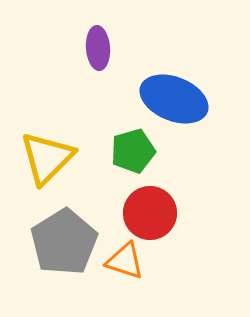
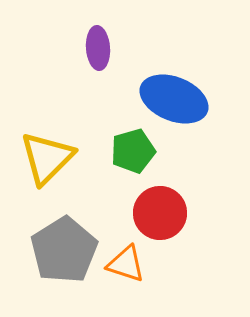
red circle: moved 10 px right
gray pentagon: moved 8 px down
orange triangle: moved 1 px right, 3 px down
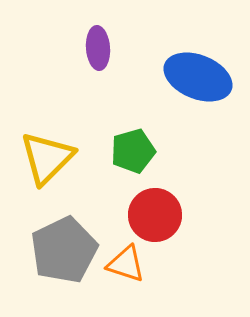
blue ellipse: moved 24 px right, 22 px up
red circle: moved 5 px left, 2 px down
gray pentagon: rotated 6 degrees clockwise
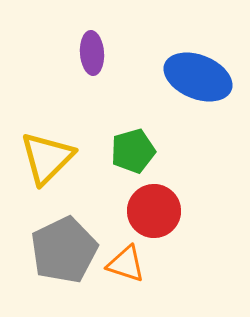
purple ellipse: moved 6 px left, 5 px down
red circle: moved 1 px left, 4 px up
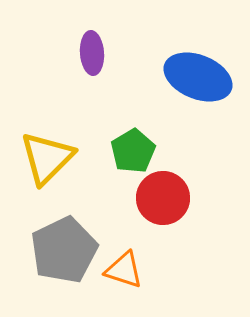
green pentagon: rotated 15 degrees counterclockwise
red circle: moved 9 px right, 13 px up
orange triangle: moved 2 px left, 6 px down
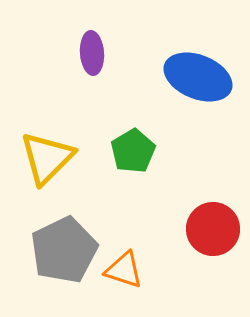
red circle: moved 50 px right, 31 px down
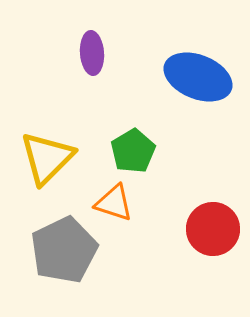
orange triangle: moved 10 px left, 67 px up
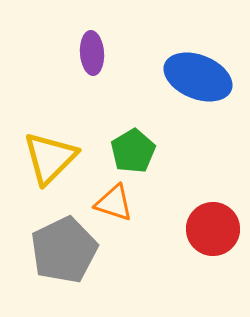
yellow triangle: moved 3 px right
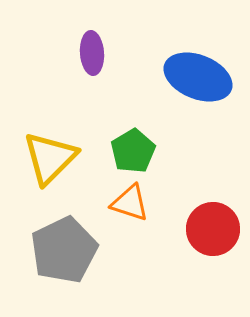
orange triangle: moved 16 px right
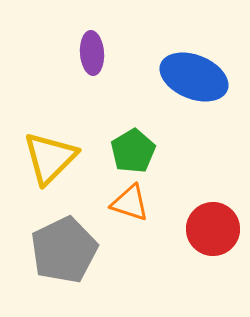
blue ellipse: moved 4 px left
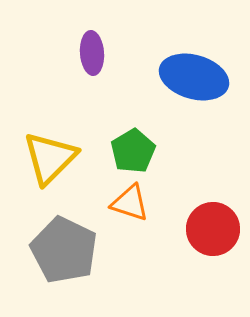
blue ellipse: rotated 6 degrees counterclockwise
gray pentagon: rotated 20 degrees counterclockwise
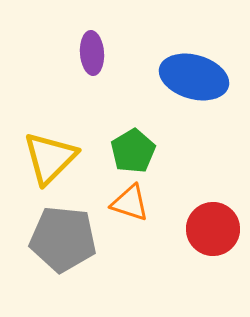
gray pentagon: moved 1 px left, 11 px up; rotated 20 degrees counterclockwise
